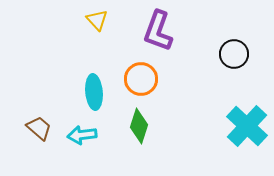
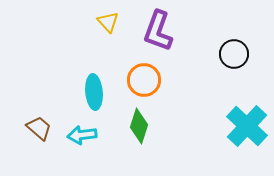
yellow triangle: moved 11 px right, 2 px down
orange circle: moved 3 px right, 1 px down
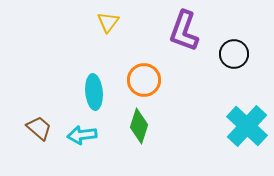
yellow triangle: rotated 20 degrees clockwise
purple L-shape: moved 26 px right
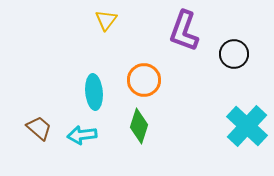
yellow triangle: moved 2 px left, 2 px up
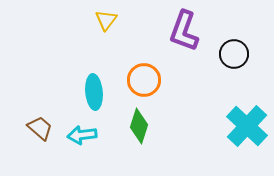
brown trapezoid: moved 1 px right
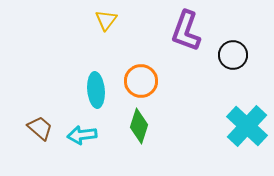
purple L-shape: moved 2 px right
black circle: moved 1 px left, 1 px down
orange circle: moved 3 px left, 1 px down
cyan ellipse: moved 2 px right, 2 px up
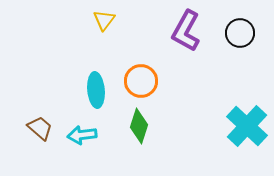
yellow triangle: moved 2 px left
purple L-shape: rotated 9 degrees clockwise
black circle: moved 7 px right, 22 px up
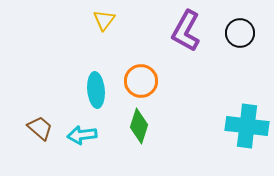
cyan cross: rotated 36 degrees counterclockwise
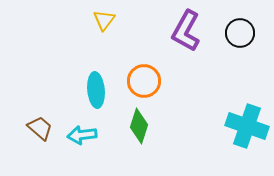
orange circle: moved 3 px right
cyan cross: rotated 12 degrees clockwise
